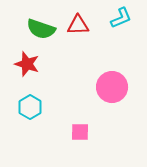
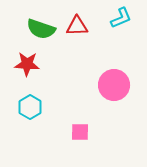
red triangle: moved 1 px left, 1 px down
red star: rotated 15 degrees counterclockwise
pink circle: moved 2 px right, 2 px up
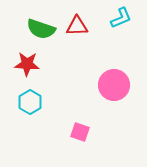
cyan hexagon: moved 5 px up
pink square: rotated 18 degrees clockwise
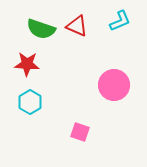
cyan L-shape: moved 1 px left, 3 px down
red triangle: rotated 25 degrees clockwise
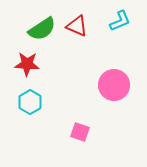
green semicircle: moved 1 px right; rotated 52 degrees counterclockwise
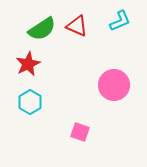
red star: moved 1 px right; rotated 30 degrees counterclockwise
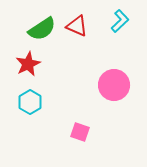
cyan L-shape: rotated 20 degrees counterclockwise
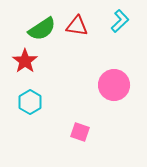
red triangle: rotated 15 degrees counterclockwise
red star: moved 3 px left, 3 px up; rotated 10 degrees counterclockwise
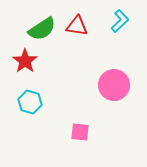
cyan hexagon: rotated 15 degrees counterclockwise
pink square: rotated 12 degrees counterclockwise
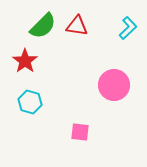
cyan L-shape: moved 8 px right, 7 px down
green semicircle: moved 1 px right, 3 px up; rotated 12 degrees counterclockwise
